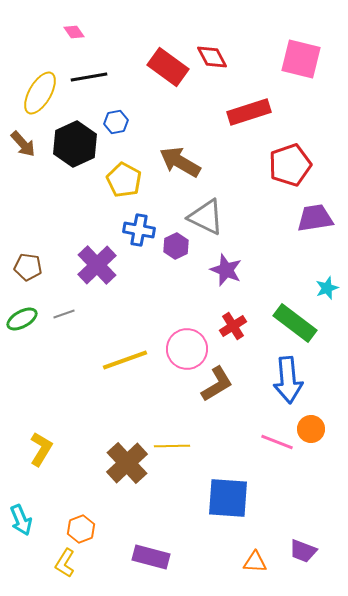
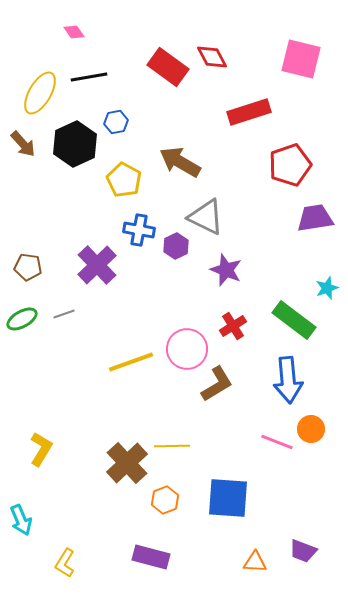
green rectangle at (295, 323): moved 1 px left, 3 px up
yellow line at (125, 360): moved 6 px right, 2 px down
orange hexagon at (81, 529): moved 84 px right, 29 px up
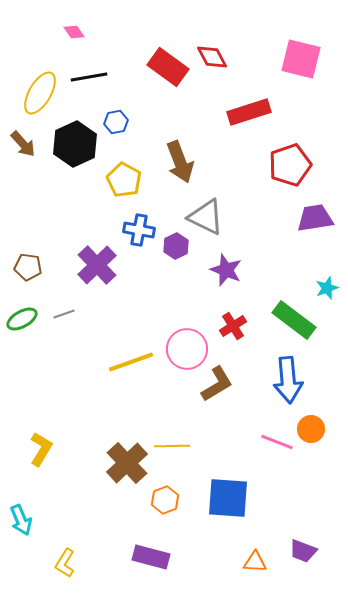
brown arrow at (180, 162): rotated 141 degrees counterclockwise
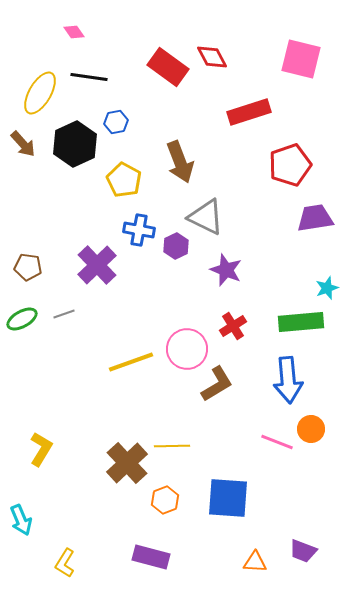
black line at (89, 77): rotated 18 degrees clockwise
green rectangle at (294, 320): moved 7 px right, 2 px down; rotated 42 degrees counterclockwise
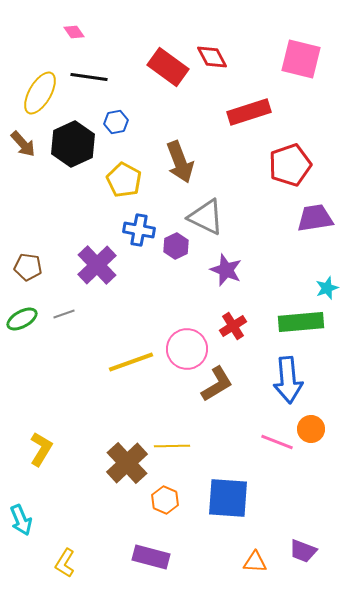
black hexagon at (75, 144): moved 2 px left
orange hexagon at (165, 500): rotated 16 degrees counterclockwise
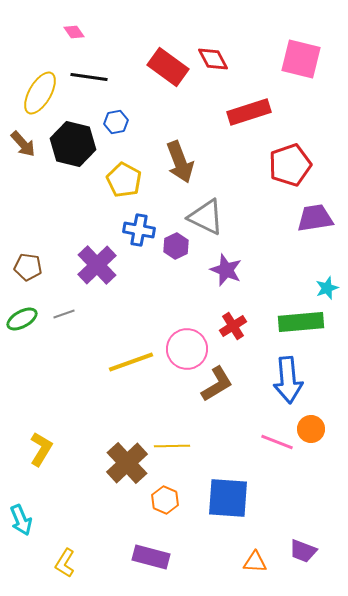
red diamond at (212, 57): moved 1 px right, 2 px down
black hexagon at (73, 144): rotated 21 degrees counterclockwise
